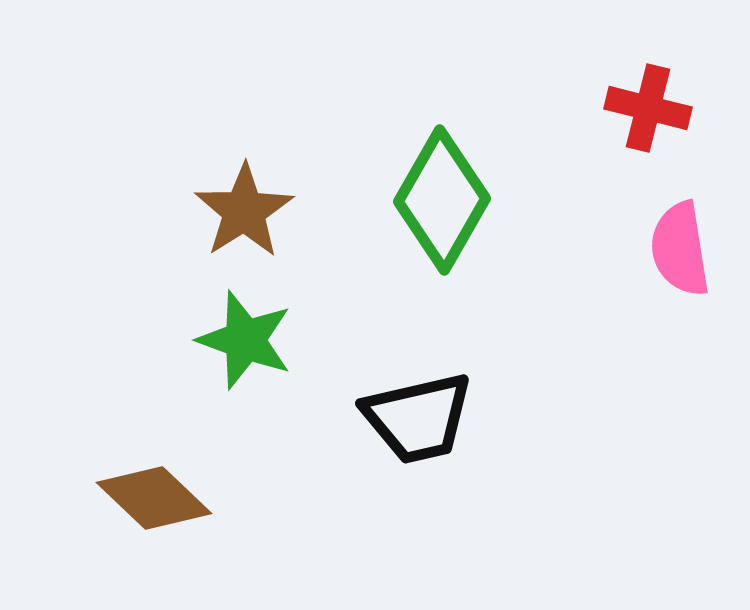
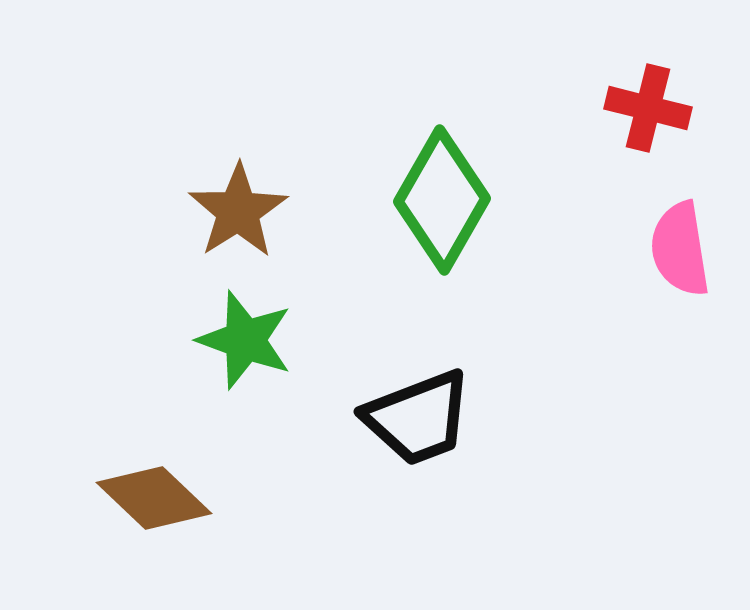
brown star: moved 6 px left
black trapezoid: rotated 8 degrees counterclockwise
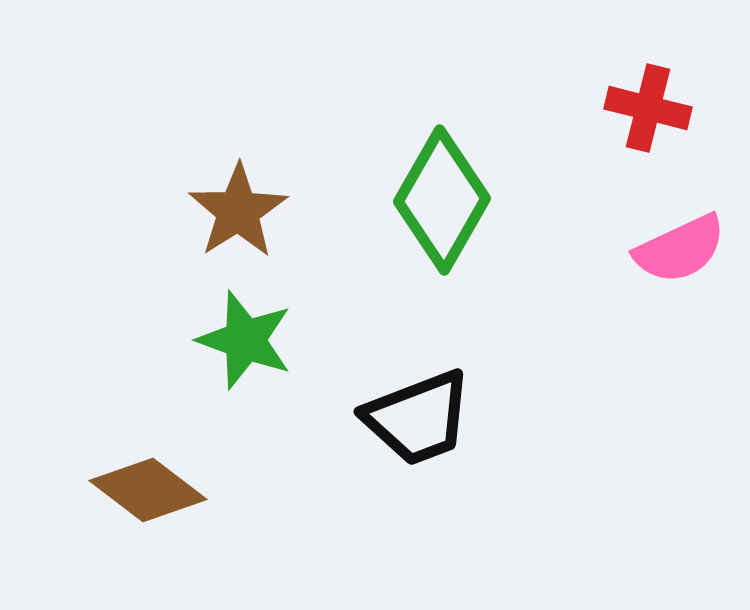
pink semicircle: rotated 106 degrees counterclockwise
brown diamond: moved 6 px left, 8 px up; rotated 6 degrees counterclockwise
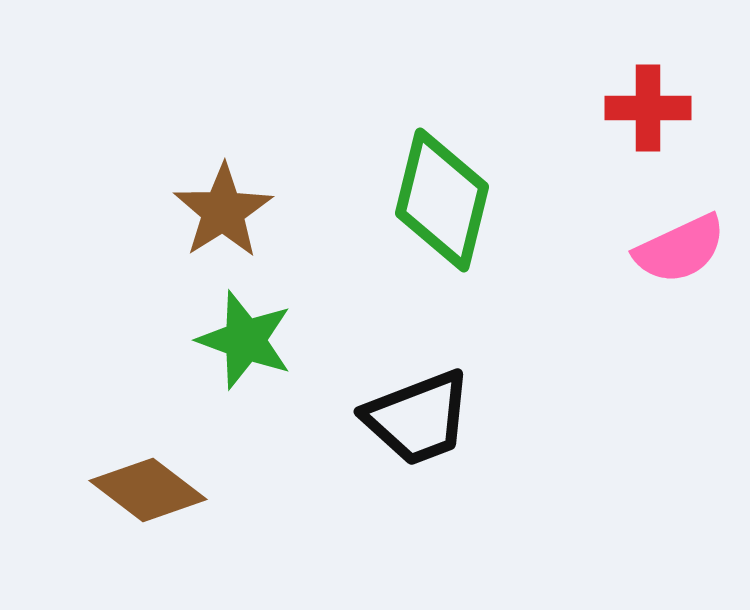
red cross: rotated 14 degrees counterclockwise
green diamond: rotated 16 degrees counterclockwise
brown star: moved 15 px left
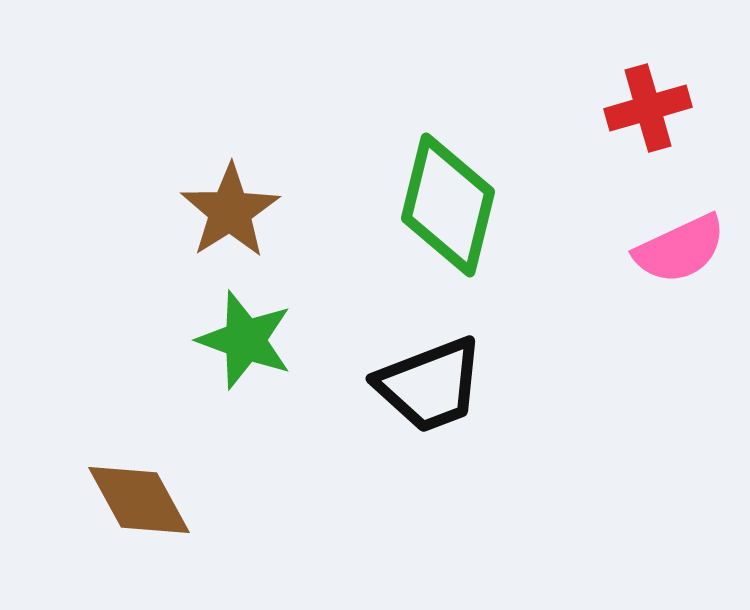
red cross: rotated 16 degrees counterclockwise
green diamond: moved 6 px right, 5 px down
brown star: moved 7 px right
black trapezoid: moved 12 px right, 33 px up
brown diamond: moved 9 px left, 10 px down; rotated 24 degrees clockwise
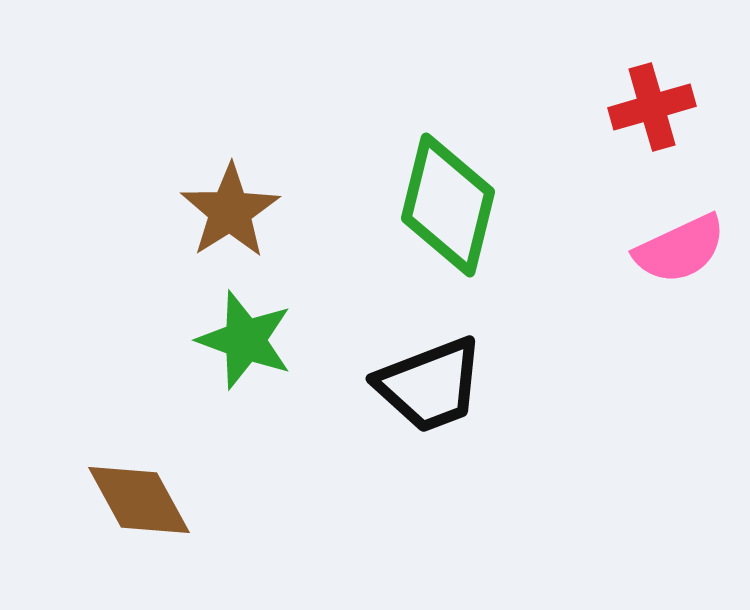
red cross: moved 4 px right, 1 px up
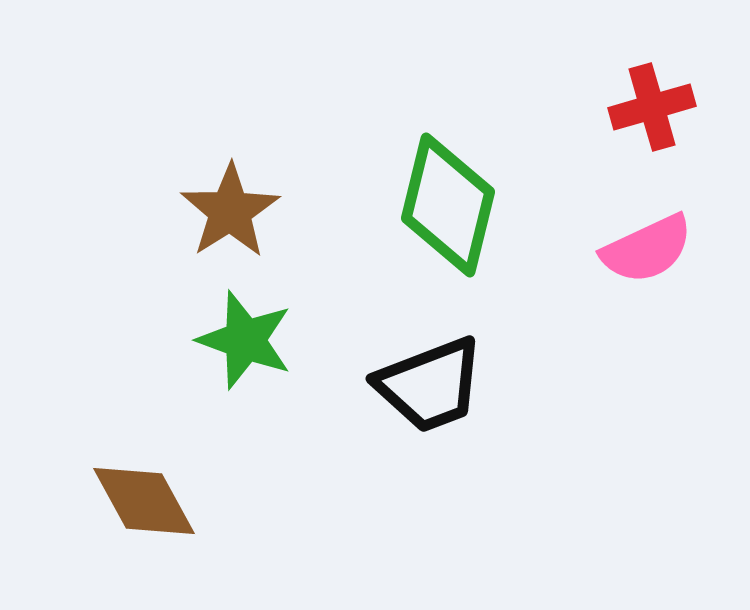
pink semicircle: moved 33 px left
brown diamond: moved 5 px right, 1 px down
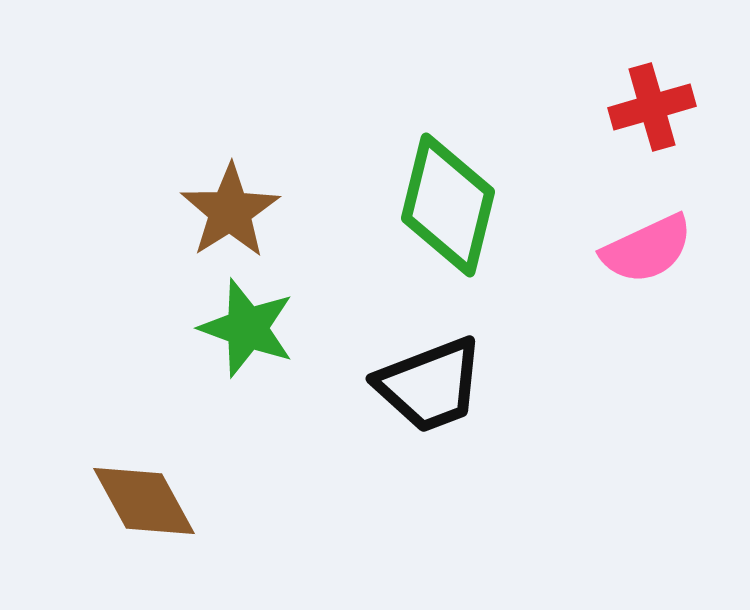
green star: moved 2 px right, 12 px up
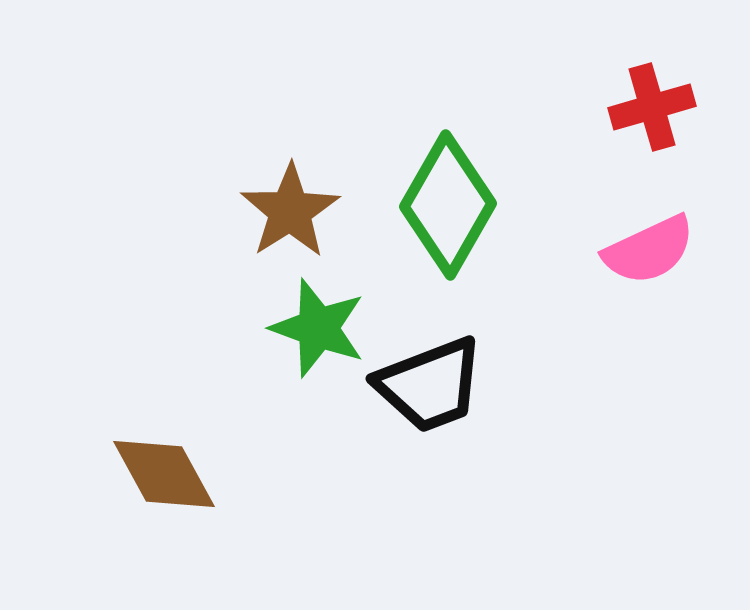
green diamond: rotated 16 degrees clockwise
brown star: moved 60 px right
pink semicircle: moved 2 px right, 1 px down
green star: moved 71 px right
brown diamond: moved 20 px right, 27 px up
